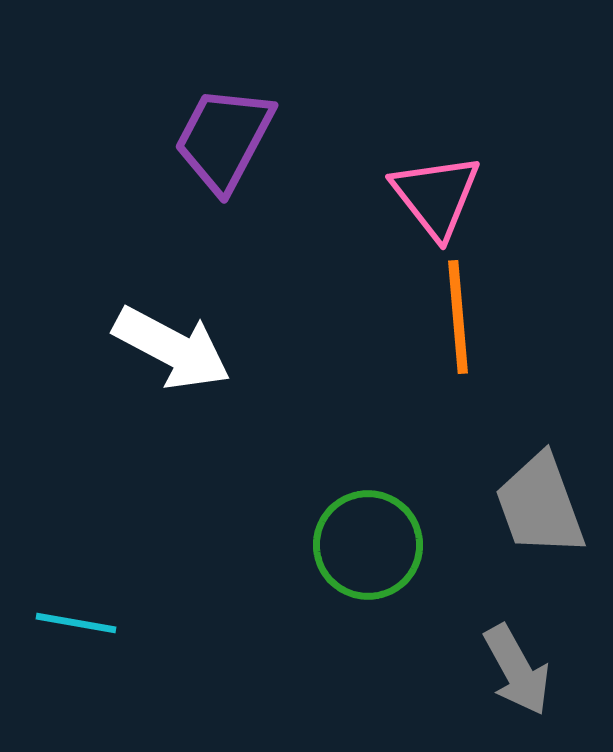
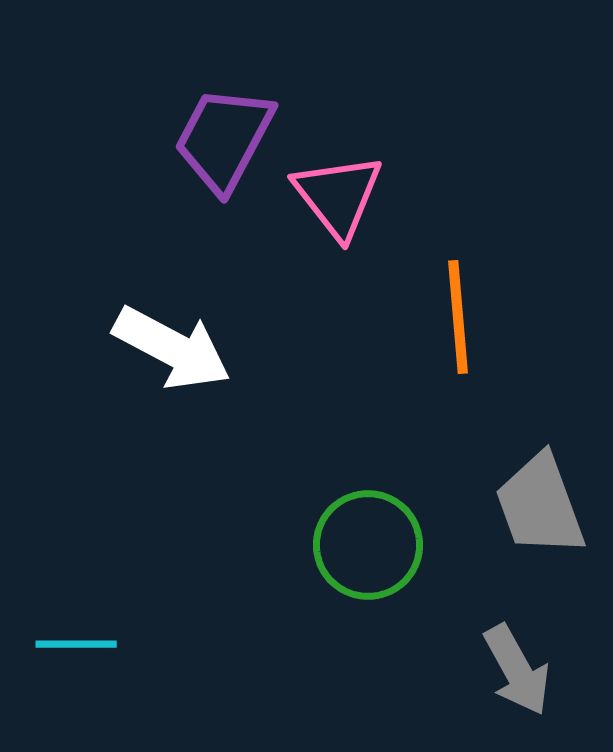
pink triangle: moved 98 px left
cyan line: moved 21 px down; rotated 10 degrees counterclockwise
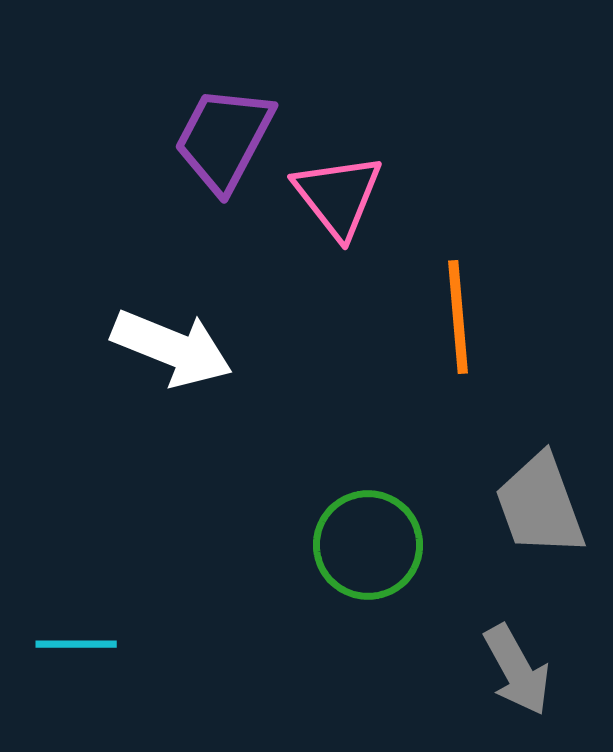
white arrow: rotated 6 degrees counterclockwise
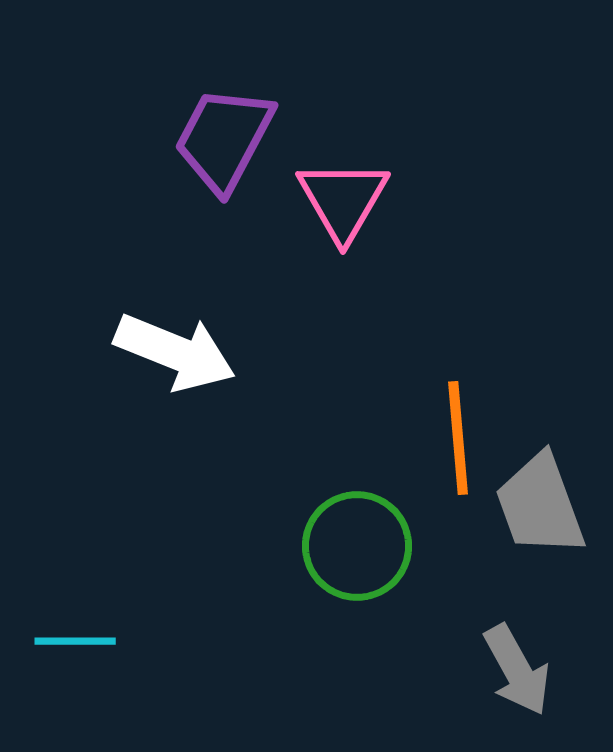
pink triangle: moved 5 px right, 4 px down; rotated 8 degrees clockwise
orange line: moved 121 px down
white arrow: moved 3 px right, 4 px down
green circle: moved 11 px left, 1 px down
cyan line: moved 1 px left, 3 px up
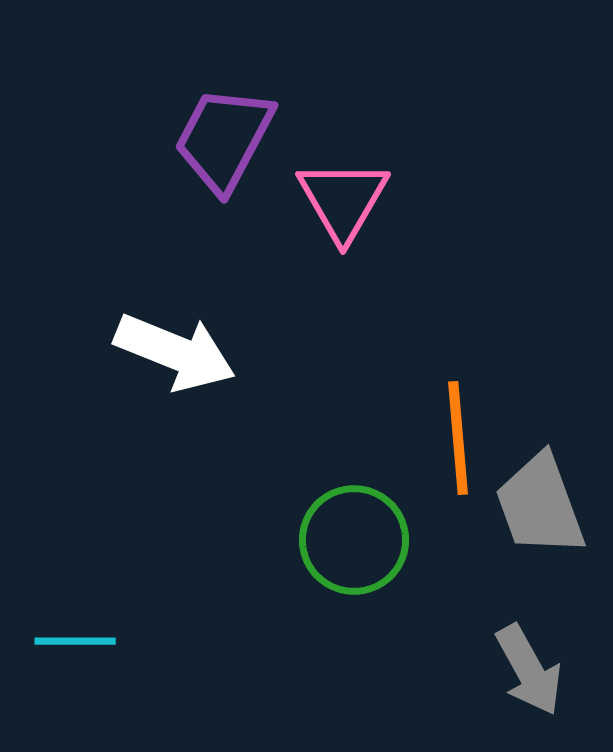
green circle: moved 3 px left, 6 px up
gray arrow: moved 12 px right
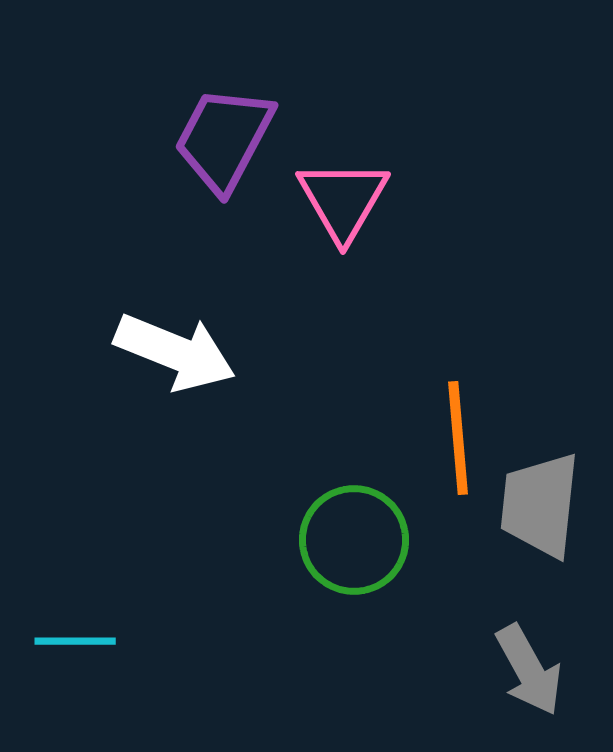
gray trapezoid: rotated 26 degrees clockwise
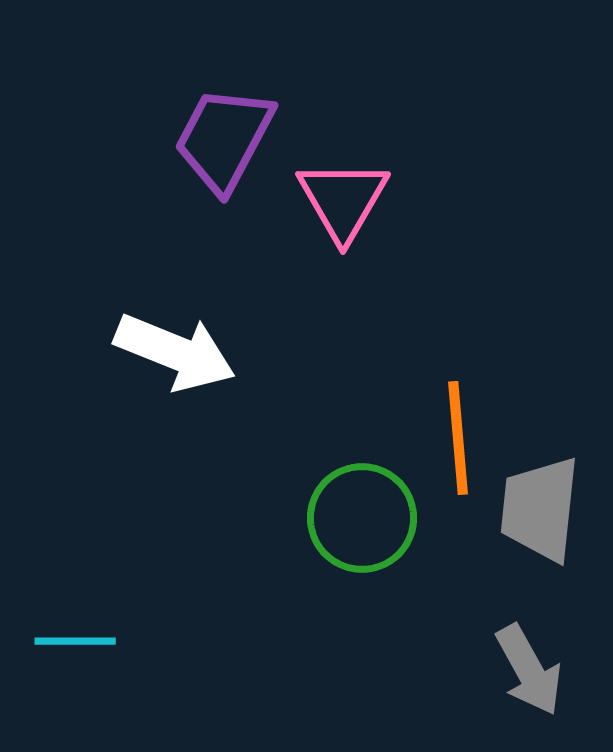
gray trapezoid: moved 4 px down
green circle: moved 8 px right, 22 px up
